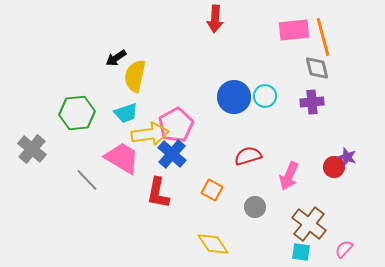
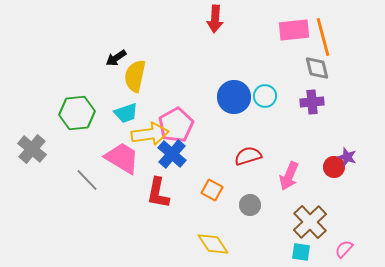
gray circle: moved 5 px left, 2 px up
brown cross: moved 1 px right, 2 px up; rotated 8 degrees clockwise
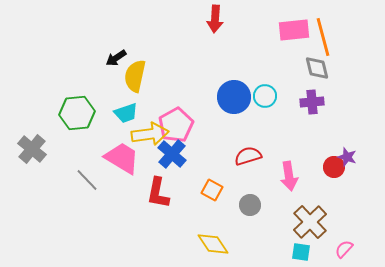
pink arrow: rotated 32 degrees counterclockwise
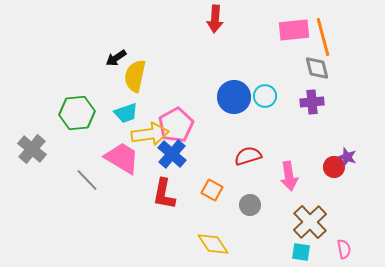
red L-shape: moved 6 px right, 1 px down
pink semicircle: rotated 126 degrees clockwise
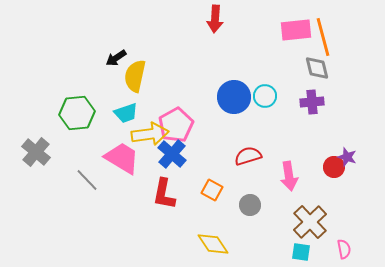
pink rectangle: moved 2 px right
gray cross: moved 4 px right, 3 px down
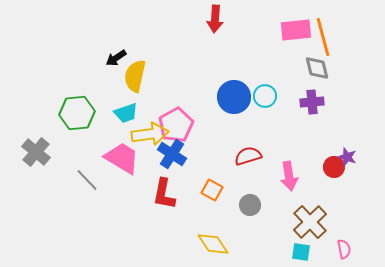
blue cross: rotated 8 degrees counterclockwise
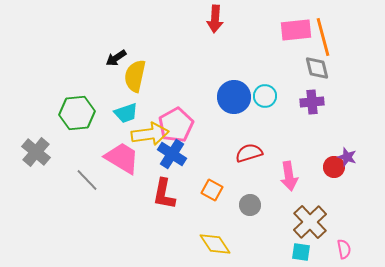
red semicircle: moved 1 px right, 3 px up
yellow diamond: moved 2 px right
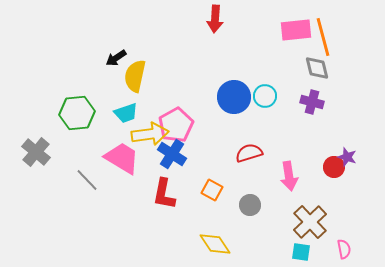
purple cross: rotated 20 degrees clockwise
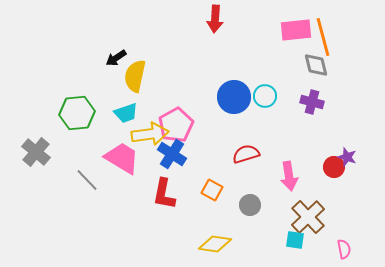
gray diamond: moved 1 px left, 3 px up
red semicircle: moved 3 px left, 1 px down
brown cross: moved 2 px left, 5 px up
yellow diamond: rotated 48 degrees counterclockwise
cyan square: moved 6 px left, 12 px up
